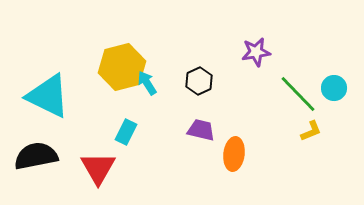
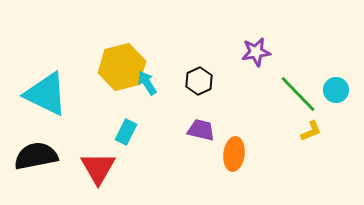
cyan circle: moved 2 px right, 2 px down
cyan triangle: moved 2 px left, 2 px up
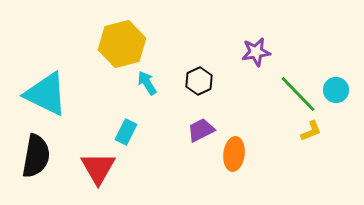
yellow hexagon: moved 23 px up
purple trapezoid: rotated 40 degrees counterclockwise
black semicircle: rotated 111 degrees clockwise
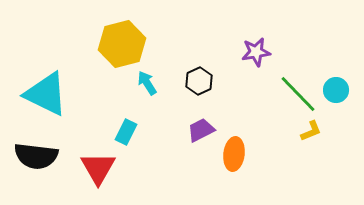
black semicircle: rotated 87 degrees clockwise
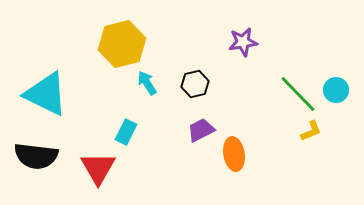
purple star: moved 13 px left, 10 px up
black hexagon: moved 4 px left, 3 px down; rotated 12 degrees clockwise
orange ellipse: rotated 16 degrees counterclockwise
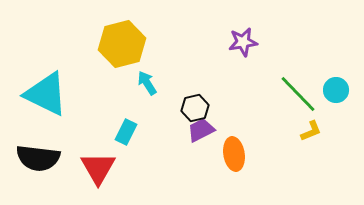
black hexagon: moved 24 px down
black semicircle: moved 2 px right, 2 px down
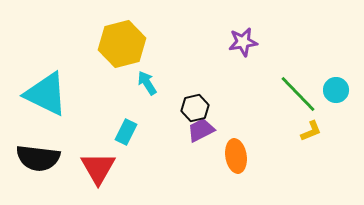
orange ellipse: moved 2 px right, 2 px down
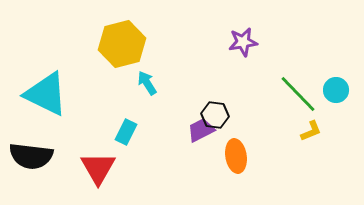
black hexagon: moved 20 px right, 7 px down; rotated 20 degrees clockwise
black semicircle: moved 7 px left, 2 px up
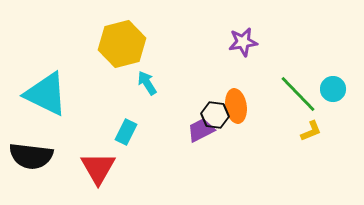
cyan circle: moved 3 px left, 1 px up
orange ellipse: moved 50 px up
